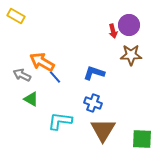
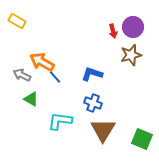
yellow rectangle: moved 1 px right, 5 px down
purple circle: moved 4 px right, 2 px down
brown star: rotated 15 degrees counterclockwise
blue L-shape: moved 2 px left, 1 px down
green square: rotated 20 degrees clockwise
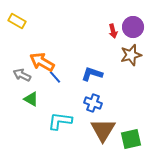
green square: moved 11 px left; rotated 35 degrees counterclockwise
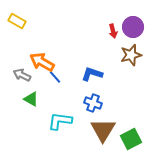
green square: rotated 15 degrees counterclockwise
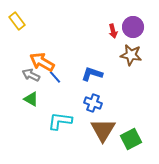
yellow rectangle: rotated 24 degrees clockwise
brown star: rotated 25 degrees clockwise
gray arrow: moved 9 px right
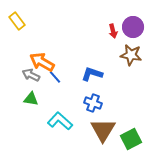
green triangle: rotated 21 degrees counterclockwise
cyan L-shape: rotated 35 degrees clockwise
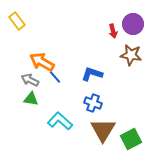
purple circle: moved 3 px up
gray arrow: moved 1 px left, 5 px down
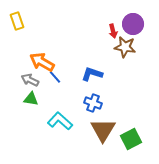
yellow rectangle: rotated 18 degrees clockwise
brown star: moved 6 px left, 8 px up
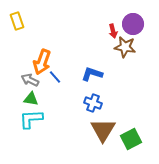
orange arrow: rotated 100 degrees counterclockwise
cyan L-shape: moved 29 px left, 2 px up; rotated 45 degrees counterclockwise
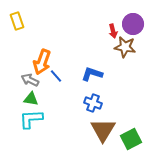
blue line: moved 1 px right, 1 px up
